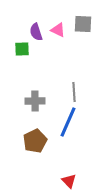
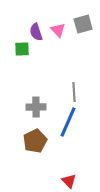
gray square: rotated 18 degrees counterclockwise
pink triangle: rotated 21 degrees clockwise
gray cross: moved 1 px right, 6 px down
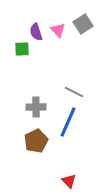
gray square: rotated 18 degrees counterclockwise
gray line: rotated 60 degrees counterclockwise
brown pentagon: moved 1 px right
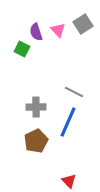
green square: rotated 28 degrees clockwise
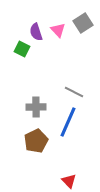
gray square: moved 1 px up
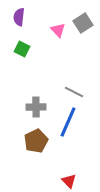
purple semicircle: moved 17 px left, 15 px up; rotated 24 degrees clockwise
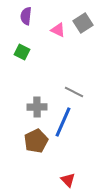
purple semicircle: moved 7 px right, 1 px up
pink triangle: rotated 21 degrees counterclockwise
green square: moved 3 px down
gray cross: moved 1 px right
blue line: moved 5 px left
red triangle: moved 1 px left, 1 px up
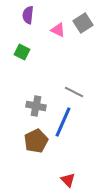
purple semicircle: moved 2 px right, 1 px up
gray cross: moved 1 px left, 1 px up; rotated 12 degrees clockwise
